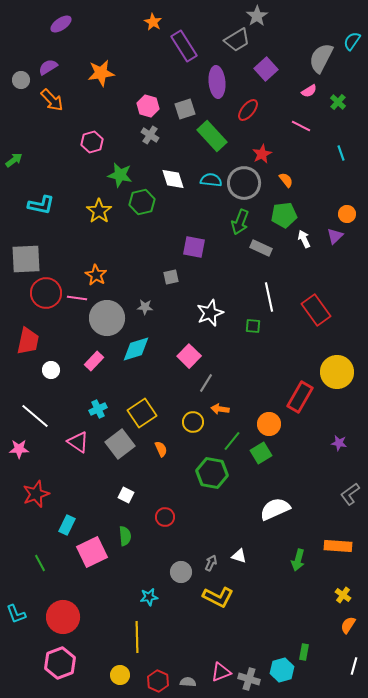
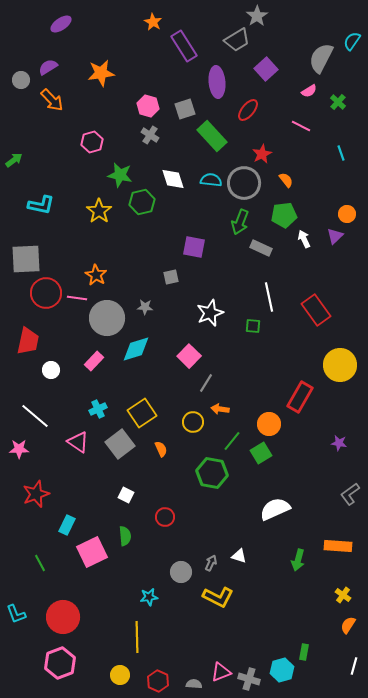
yellow circle at (337, 372): moved 3 px right, 7 px up
gray semicircle at (188, 682): moved 6 px right, 2 px down
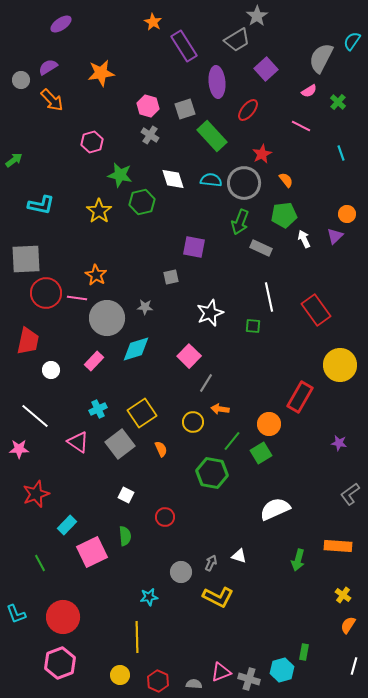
cyan rectangle at (67, 525): rotated 18 degrees clockwise
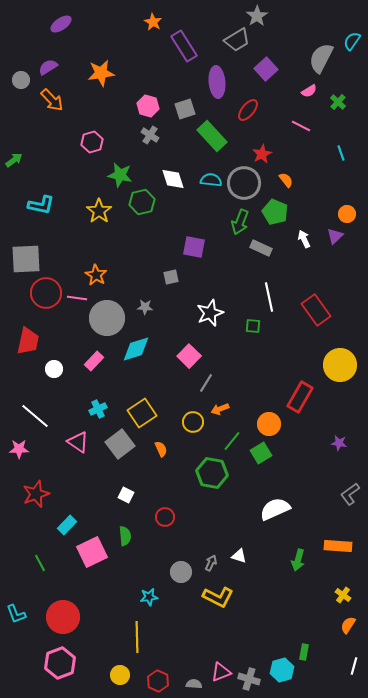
green pentagon at (284, 215): moved 9 px left, 3 px up; rotated 30 degrees clockwise
white circle at (51, 370): moved 3 px right, 1 px up
orange arrow at (220, 409): rotated 30 degrees counterclockwise
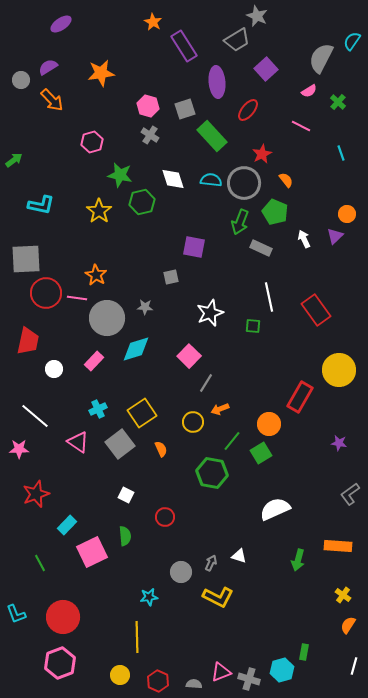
gray star at (257, 16): rotated 15 degrees counterclockwise
yellow circle at (340, 365): moved 1 px left, 5 px down
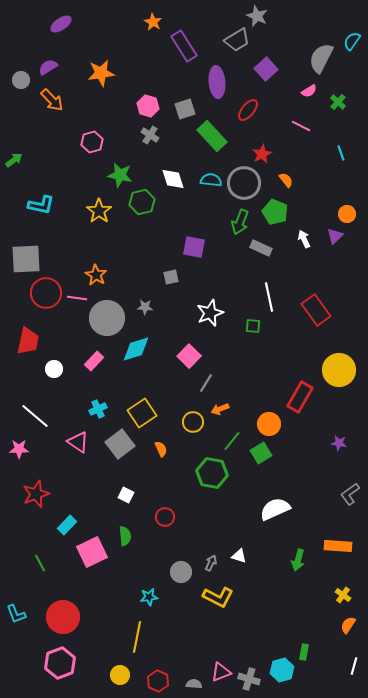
yellow line at (137, 637): rotated 12 degrees clockwise
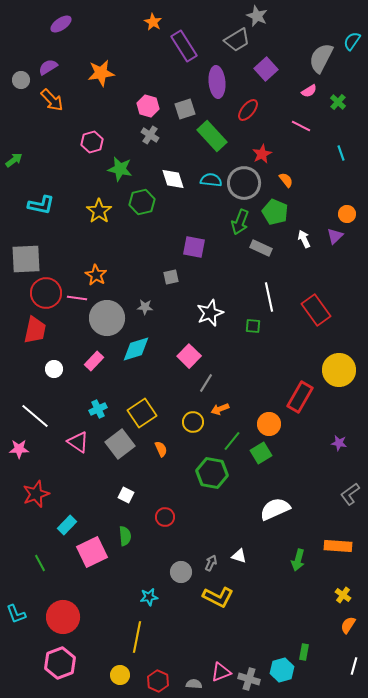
green star at (120, 175): moved 6 px up
red trapezoid at (28, 341): moved 7 px right, 11 px up
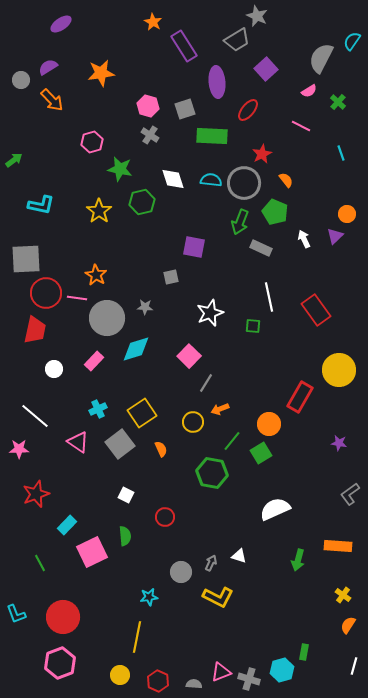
green rectangle at (212, 136): rotated 44 degrees counterclockwise
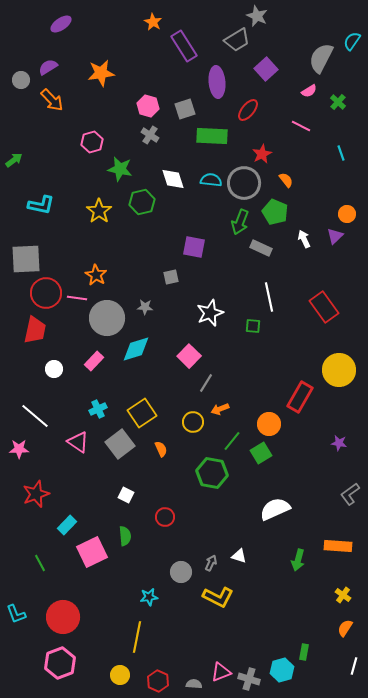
red rectangle at (316, 310): moved 8 px right, 3 px up
orange semicircle at (348, 625): moved 3 px left, 3 px down
